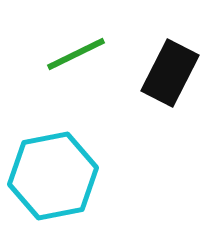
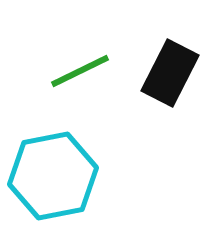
green line: moved 4 px right, 17 px down
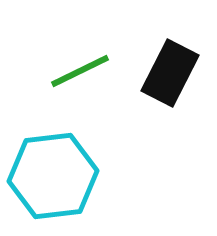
cyan hexagon: rotated 4 degrees clockwise
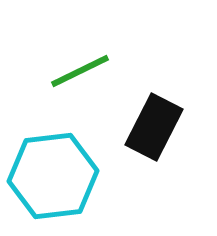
black rectangle: moved 16 px left, 54 px down
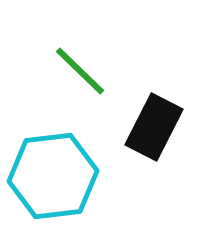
green line: rotated 70 degrees clockwise
